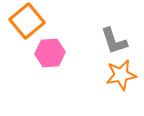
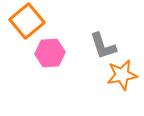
gray L-shape: moved 11 px left, 5 px down
orange star: moved 1 px right
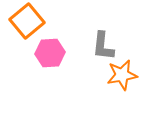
gray L-shape: rotated 24 degrees clockwise
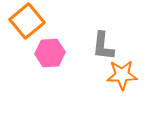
orange star: rotated 8 degrees clockwise
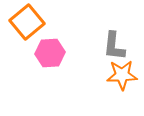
orange square: moved 1 px down
gray L-shape: moved 11 px right
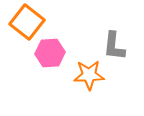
orange square: rotated 12 degrees counterclockwise
orange star: moved 33 px left
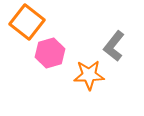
gray L-shape: rotated 32 degrees clockwise
pink hexagon: rotated 12 degrees counterclockwise
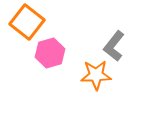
orange star: moved 7 px right
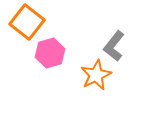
orange star: rotated 24 degrees counterclockwise
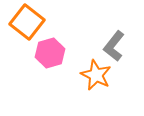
orange star: rotated 20 degrees counterclockwise
